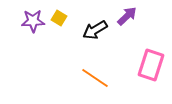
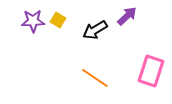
yellow square: moved 1 px left, 2 px down
pink rectangle: moved 6 px down
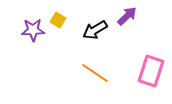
purple star: moved 9 px down
orange line: moved 5 px up
